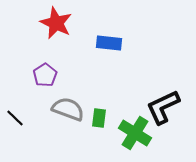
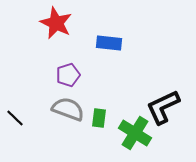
purple pentagon: moved 23 px right; rotated 15 degrees clockwise
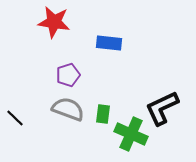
red star: moved 2 px left, 1 px up; rotated 16 degrees counterclockwise
black L-shape: moved 1 px left, 1 px down
green rectangle: moved 4 px right, 4 px up
green cross: moved 4 px left, 1 px down; rotated 8 degrees counterclockwise
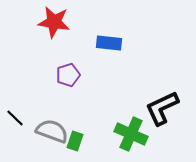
gray semicircle: moved 16 px left, 22 px down
green rectangle: moved 28 px left, 27 px down; rotated 12 degrees clockwise
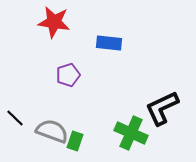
green cross: moved 1 px up
